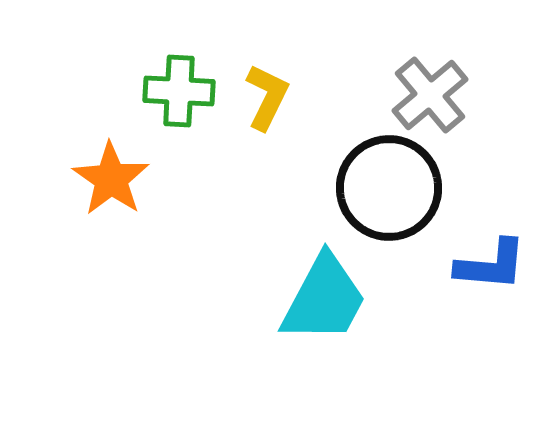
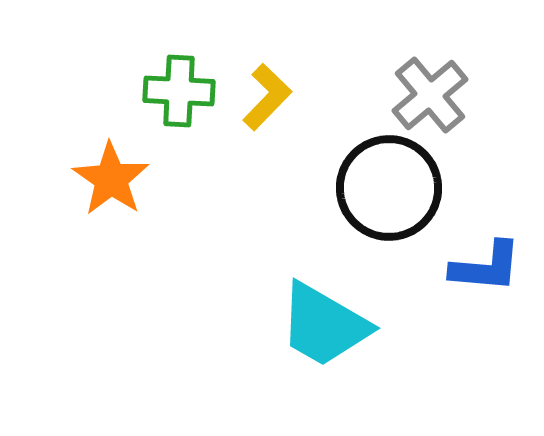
yellow L-shape: rotated 18 degrees clockwise
blue L-shape: moved 5 px left, 2 px down
cyan trapezoid: moved 26 px down; rotated 92 degrees clockwise
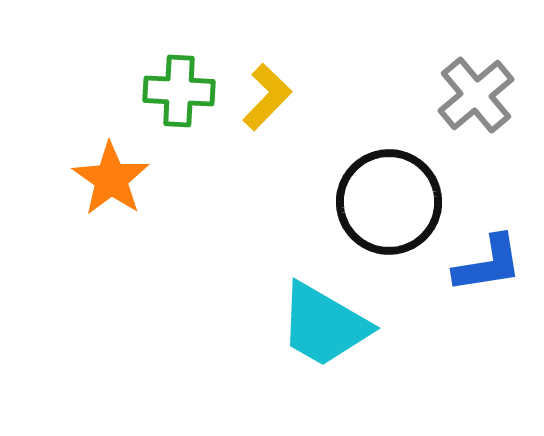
gray cross: moved 46 px right
black circle: moved 14 px down
blue L-shape: moved 2 px right, 3 px up; rotated 14 degrees counterclockwise
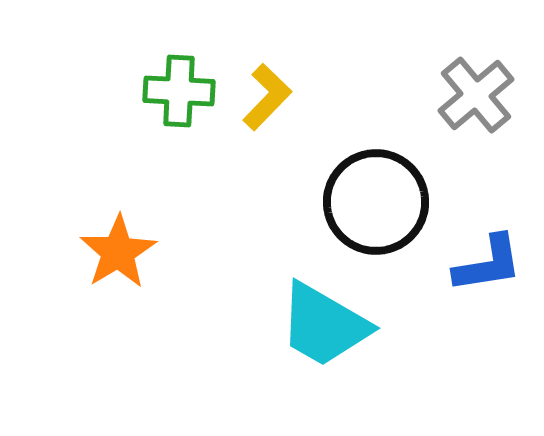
orange star: moved 7 px right, 73 px down; rotated 6 degrees clockwise
black circle: moved 13 px left
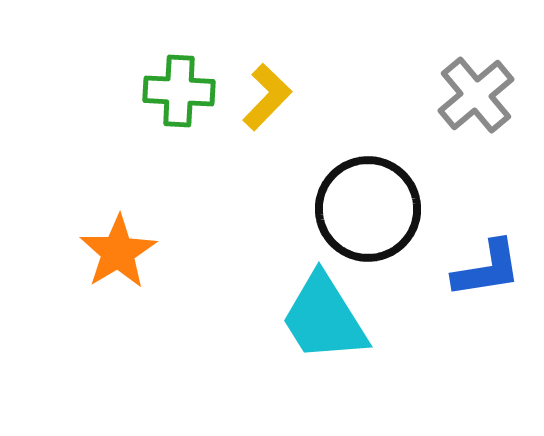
black circle: moved 8 px left, 7 px down
blue L-shape: moved 1 px left, 5 px down
cyan trapezoid: moved 7 px up; rotated 28 degrees clockwise
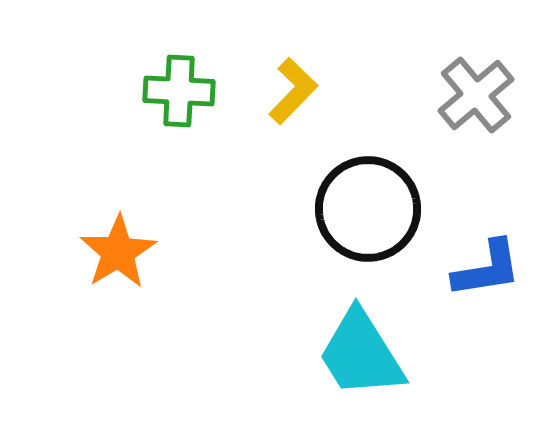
yellow L-shape: moved 26 px right, 6 px up
cyan trapezoid: moved 37 px right, 36 px down
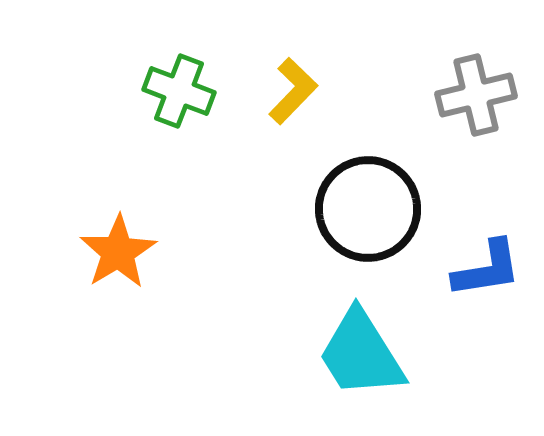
green cross: rotated 18 degrees clockwise
gray cross: rotated 26 degrees clockwise
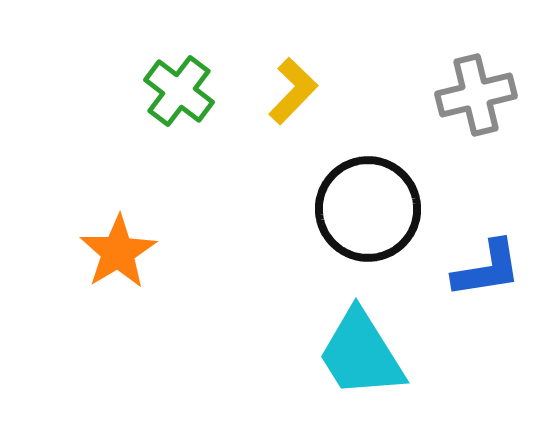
green cross: rotated 16 degrees clockwise
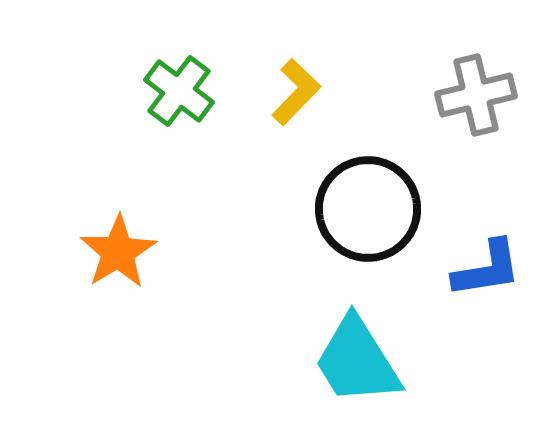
yellow L-shape: moved 3 px right, 1 px down
cyan trapezoid: moved 4 px left, 7 px down
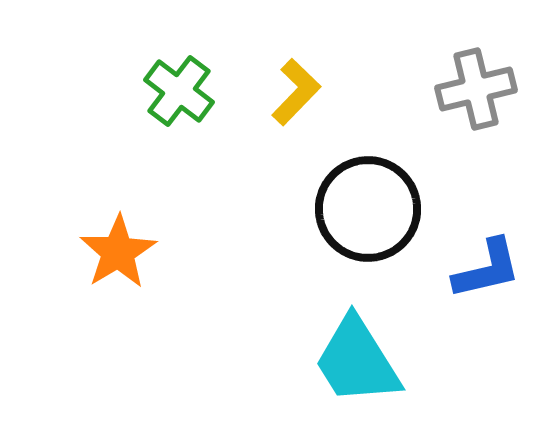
gray cross: moved 6 px up
blue L-shape: rotated 4 degrees counterclockwise
